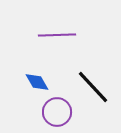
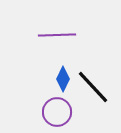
blue diamond: moved 26 px right, 3 px up; rotated 55 degrees clockwise
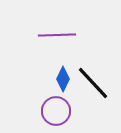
black line: moved 4 px up
purple circle: moved 1 px left, 1 px up
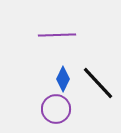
black line: moved 5 px right
purple circle: moved 2 px up
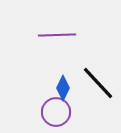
blue diamond: moved 9 px down
purple circle: moved 3 px down
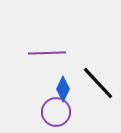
purple line: moved 10 px left, 18 px down
blue diamond: moved 1 px down
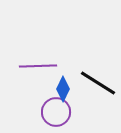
purple line: moved 9 px left, 13 px down
black line: rotated 15 degrees counterclockwise
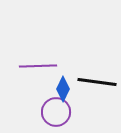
black line: moved 1 px left, 1 px up; rotated 24 degrees counterclockwise
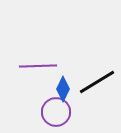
black line: rotated 39 degrees counterclockwise
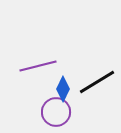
purple line: rotated 12 degrees counterclockwise
